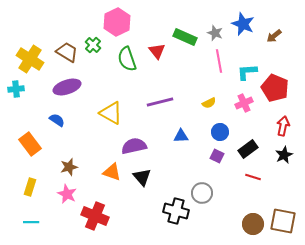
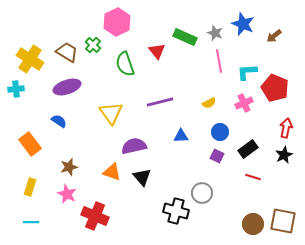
green semicircle: moved 2 px left, 5 px down
yellow triangle: rotated 25 degrees clockwise
blue semicircle: moved 2 px right, 1 px down
red arrow: moved 3 px right, 2 px down
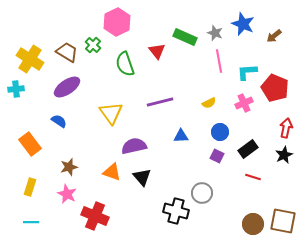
purple ellipse: rotated 16 degrees counterclockwise
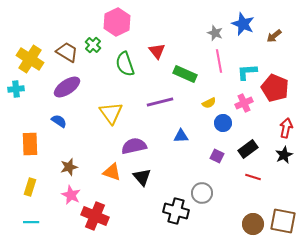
green rectangle: moved 37 px down
blue circle: moved 3 px right, 9 px up
orange rectangle: rotated 35 degrees clockwise
pink star: moved 4 px right, 1 px down
